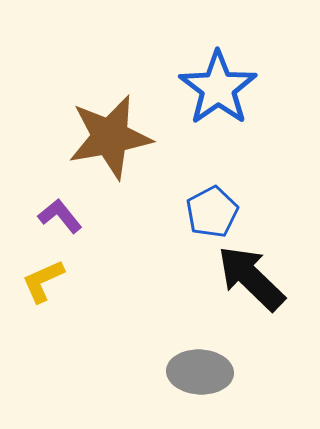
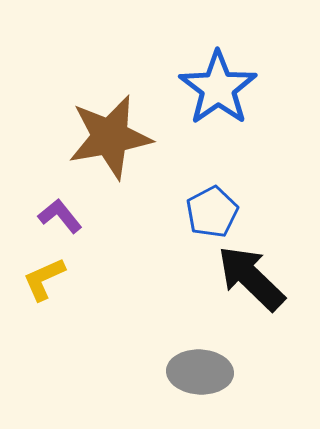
yellow L-shape: moved 1 px right, 2 px up
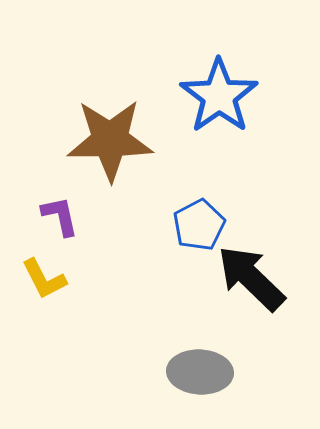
blue star: moved 1 px right, 8 px down
brown star: moved 3 px down; rotated 10 degrees clockwise
blue pentagon: moved 13 px left, 13 px down
purple L-shape: rotated 27 degrees clockwise
yellow L-shape: rotated 93 degrees counterclockwise
